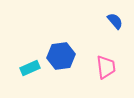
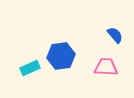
blue semicircle: moved 14 px down
pink trapezoid: rotated 80 degrees counterclockwise
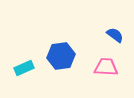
blue semicircle: rotated 12 degrees counterclockwise
cyan rectangle: moved 6 px left
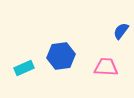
blue semicircle: moved 6 px right, 4 px up; rotated 90 degrees counterclockwise
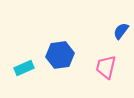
blue hexagon: moved 1 px left, 1 px up
pink trapezoid: rotated 80 degrees counterclockwise
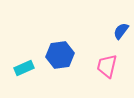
pink trapezoid: moved 1 px right, 1 px up
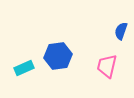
blue semicircle: rotated 18 degrees counterclockwise
blue hexagon: moved 2 px left, 1 px down
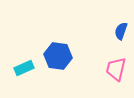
blue hexagon: rotated 16 degrees clockwise
pink trapezoid: moved 9 px right, 3 px down
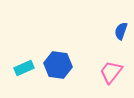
blue hexagon: moved 9 px down
pink trapezoid: moved 5 px left, 3 px down; rotated 25 degrees clockwise
